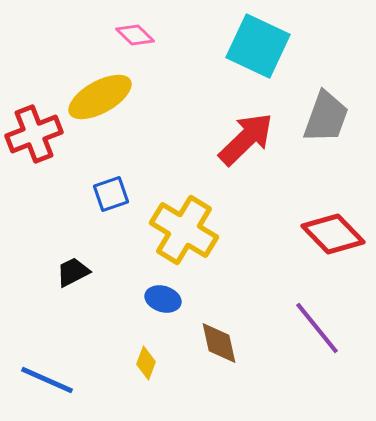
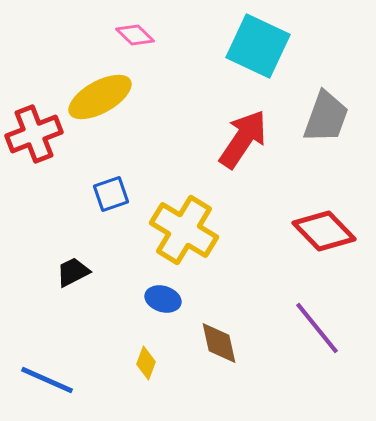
red arrow: moved 3 px left; rotated 12 degrees counterclockwise
red diamond: moved 9 px left, 3 px up
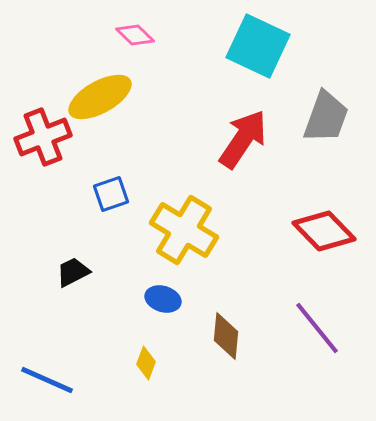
red cross: moved 9 px right, 3 px down
brown diamond: moved 7 px right, 7 px up; rotated 18 degrees clockwise
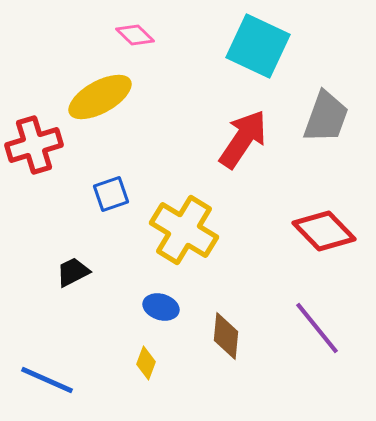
red cross: moved 9 px left, 8 px down; rotated 4 degrees clockwise
blue ellipse: moved 2 px left, 8 px down
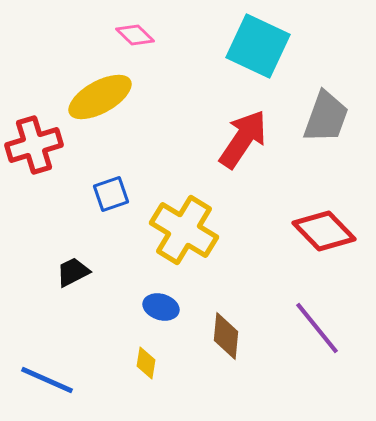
yellow diamond: rotated 12 degrees counterclockwise
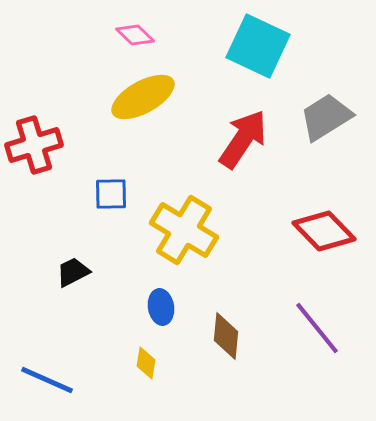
yellow ellipse: moved 43 px right
gray trapezoid: rotated 142 degrees counterclockwise
blue square: rotated 18 degrees clockwise
blue ellipse: rotated 64 degrees clockwise
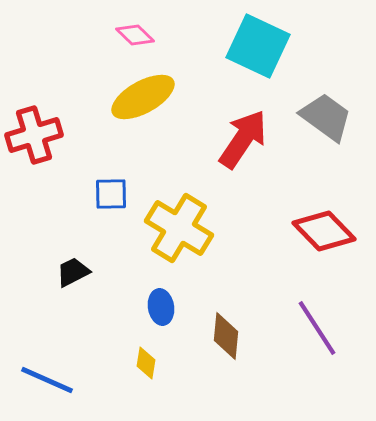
gray trapezoid: rotated 68 degrees clockwise
red cross: moved 10 px up
yellow cross: moved 5 px left, 2 px up
purple line: rotated 6 degrees clockwise
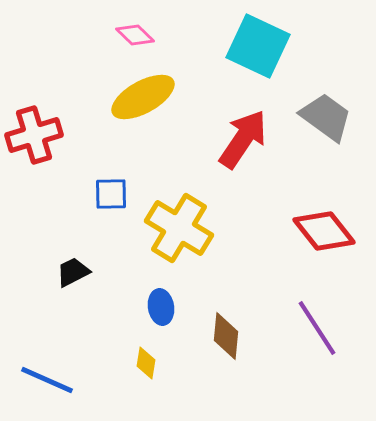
red diamond: rotated 6 degrees clockwise
